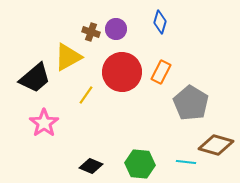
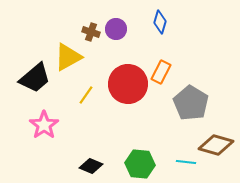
red circle: moved 6 px right, 12 px down
pink star: moved 2 px down
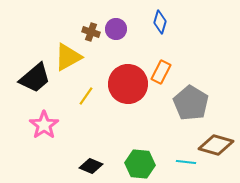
yellow line: moved 1 px down
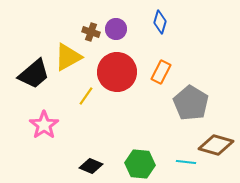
black trapezoid: moved 1 px left, 4 px up
red circle: moved 11 px left, 12 px up
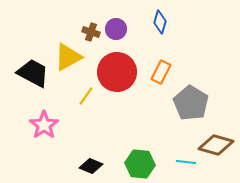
black trapezoid: moved 1 px left, 1 px up; rotated 112 degrees counterclockwise
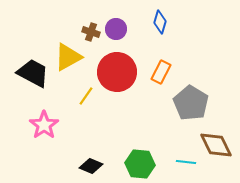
brown diamond: rotated 48 degrees clockwise
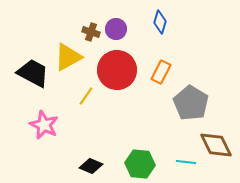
red circle: moved 2 px up
pink star: rotated 12 degrees counterclockwise
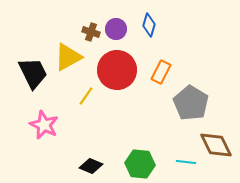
blue diamond: moved 11 px left, 3 px down
black trapezoid: rotated 36 degrees clockwise
